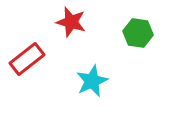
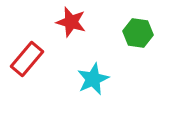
red rectangle: rotated 12 degrees counterclockwise
cyan star: moved 1 px right, 2 px up
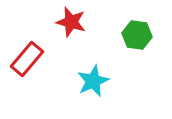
green hexagon: moved 1 px left, 2 px down
cyan star: moved 2 px down
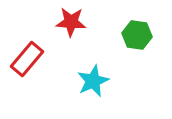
red star: rotated 12 degrees counterclockwise
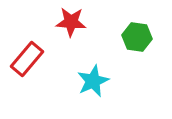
green hexagon: moved 2 px down
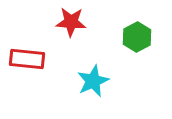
green hexagon: rotated 24 degrees clockwise
red rectangle: rotated 56 degrees clockwise
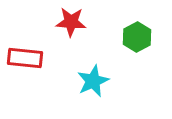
red rectangle: moved 2 px left, 1 px up
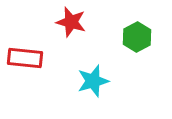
red star: rotated 12 degrees clockwise
cyan star: rotated 8 degrees clockwise
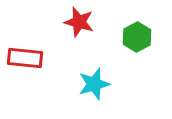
red star: moved 8 px right
cyan star: moved 1 px right, 3 px down
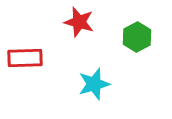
red rectangle: rotated 8 degrees counterclockwise
